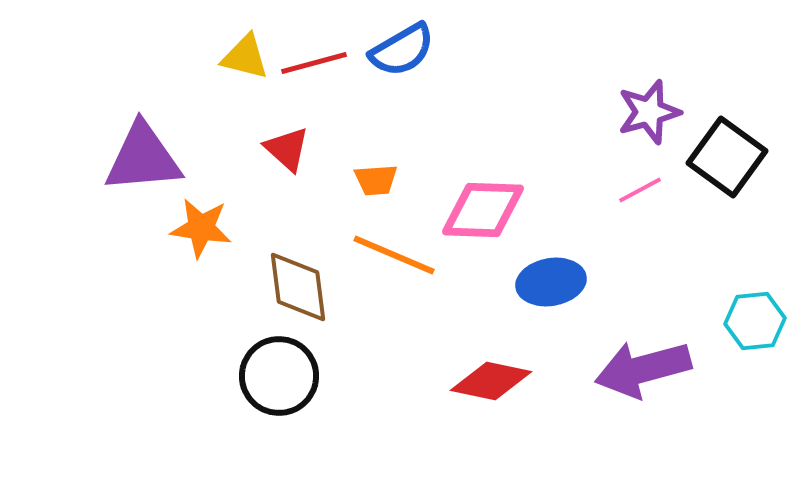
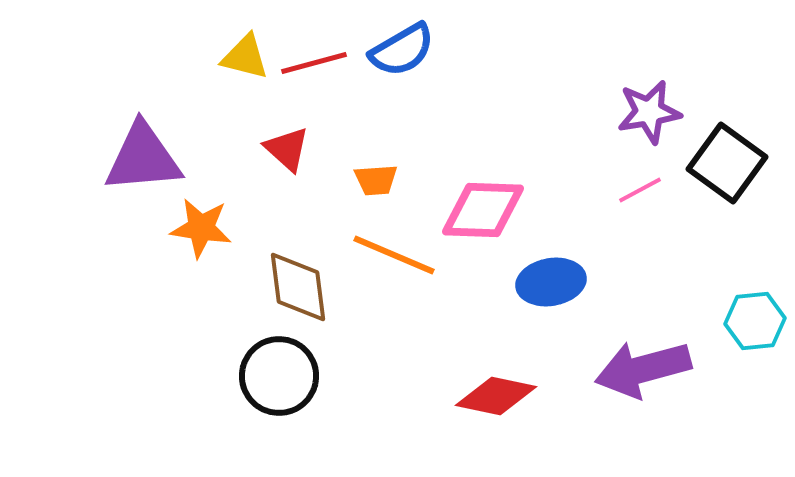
purple star: rotated 6 degrees clockwise
black square: moved 6 px down
red diamond: moved 5 px right, 15 px down
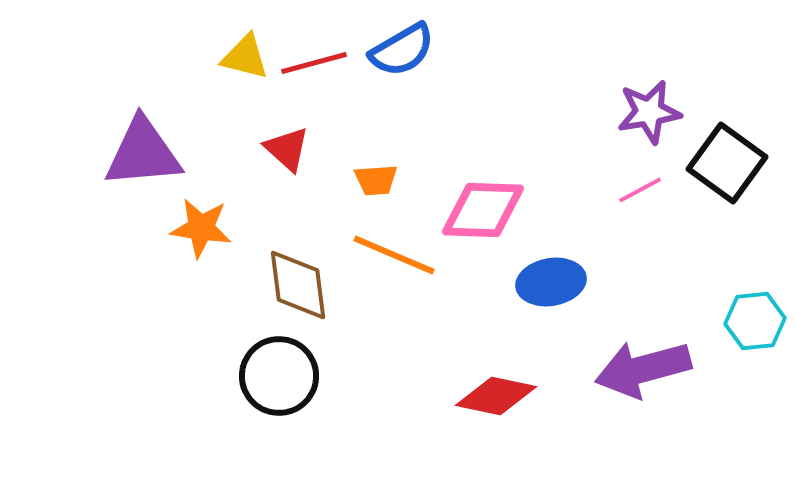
purple triangle: moved 5 px up
brown diamond: moved 2 px up
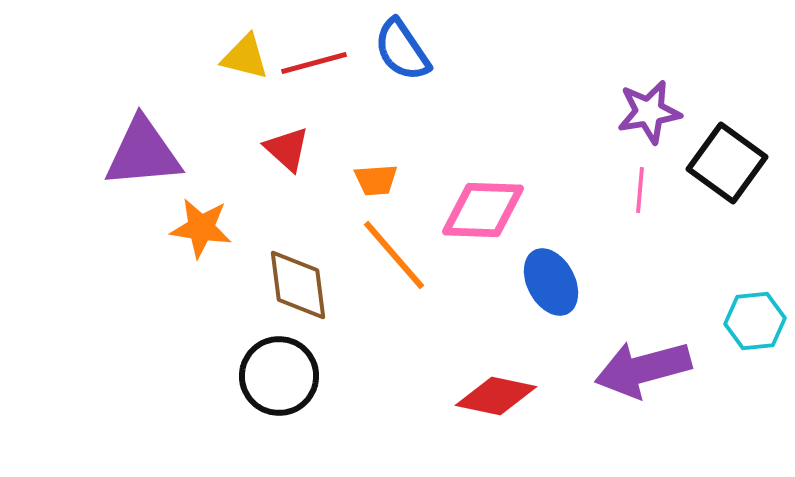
blue semicircle: rotated 86 degrees clockwise
pink line: rotated 57 degrees counterclockwise
orange line: rotated 26 degrees clockwise
blue ellipse: rotated 72 degrees clockwise
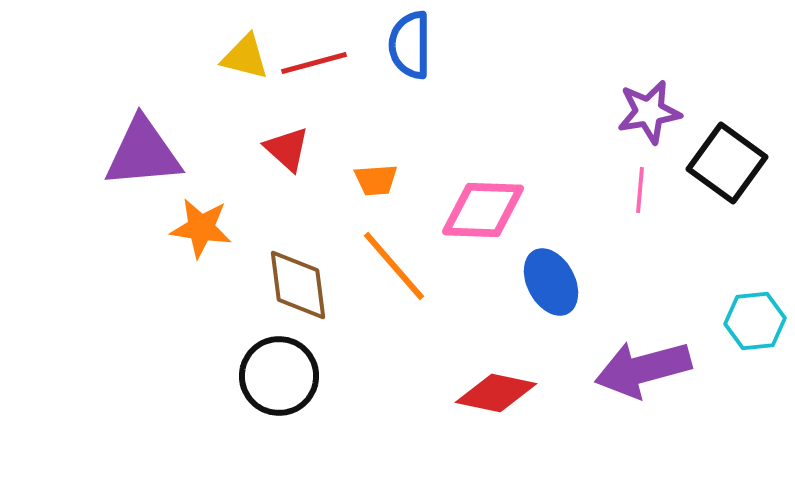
blue semicircle: moved 8 px right, 5 px up; rotated 34 degrees clockwise
orange line: moved 11 px down
red diamond: moved 3 px up
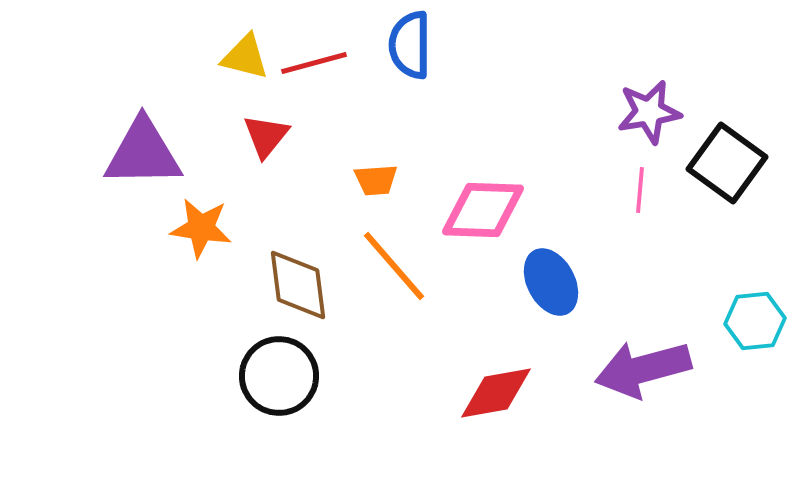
red triangle: moved 21 px left, 13 px up; rotated 27 degrees clockwise
purple triangle: rotated 4 degrees clockwise
red diamond: rotated 22 degrees counterclockwise
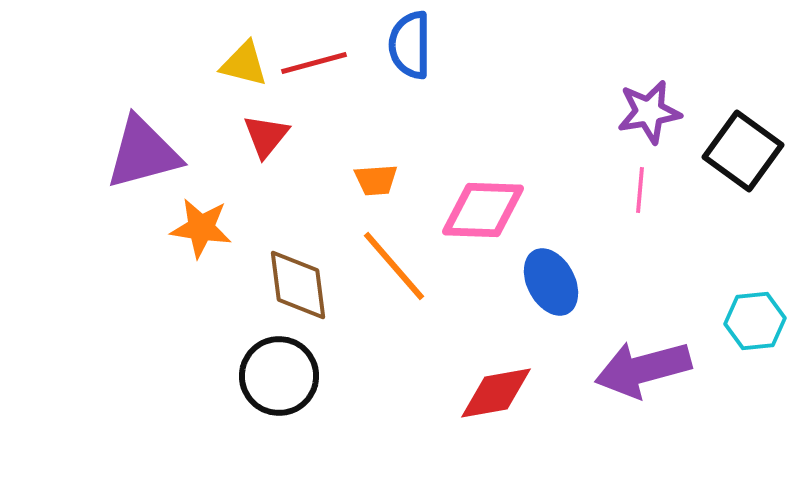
yellow triangle: moved 1 px left, 7 px down
purple triangle: rotated 14 degrees counterclockwise
black square: moved 16 px right, 12 px up
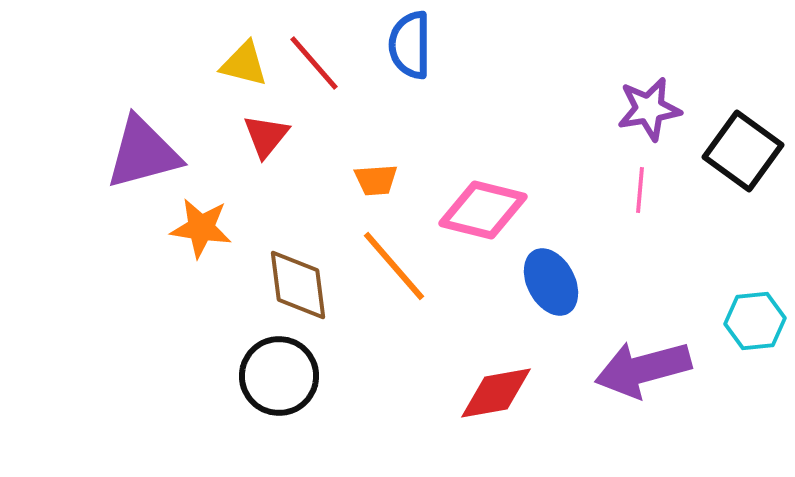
red line: rotated 64 degrees clockwise
purple star: moved 3 px up
pink diamond: rotated 12 degrees clockwise
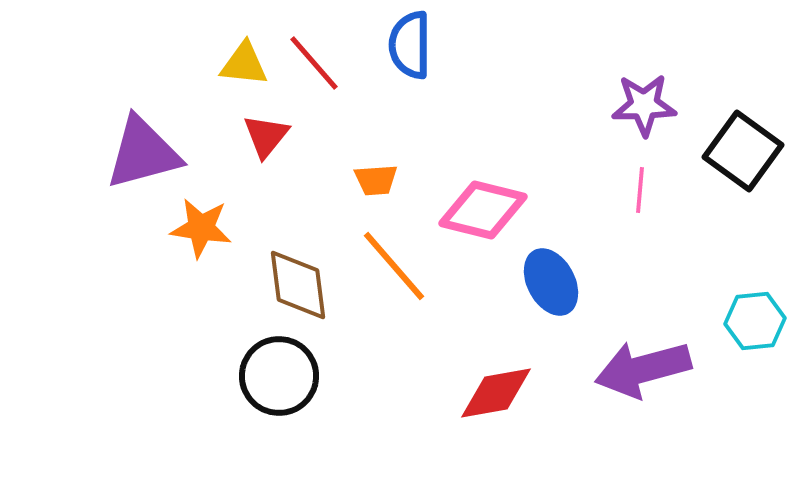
yellow triangle: rotated 8 degrees counterclockwise
purple star: moved 5 px left, 4 px up; rotated 8 degrees clockwise
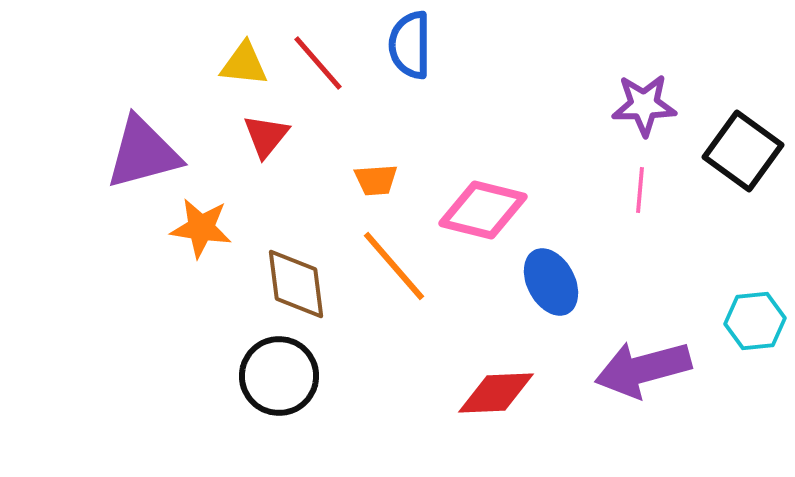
red line: moved 4 px right
brown diamond: moved 2 px left, 1 px up
red diamond: rotated 8 degrees clockwise
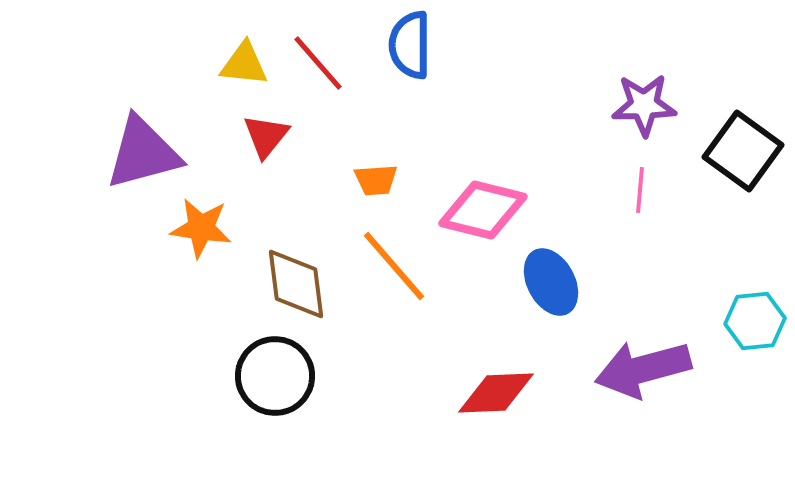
black circle: moved 4 px left
